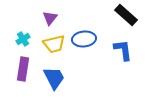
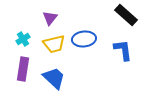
blue trapezoid: rotated 20 degrees counterclockwise
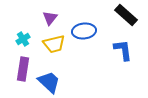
blue ellipse: moved 8 px up
blue trapezoid: moved 5 px left, 4 px down
